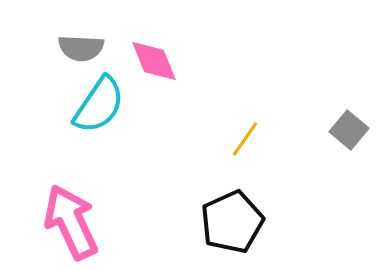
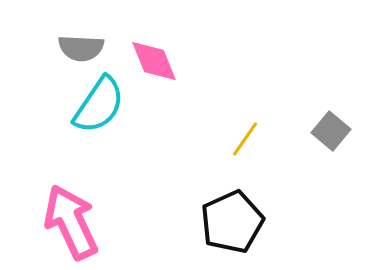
gray square: moved 18 px left, 1 px down
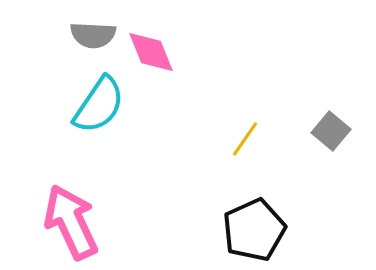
gray semicircle: moved 12 px right, 13 px up
pink diamond: moved 3 px left, 9 px up
black pentagon: moved 22 px right, 8 px down
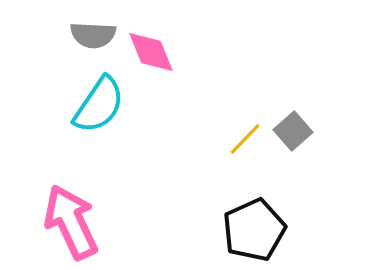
gray square: moved 38 px left; rotated 9 degrees clockwise
yellow line: rotated 9 degrees clockwise
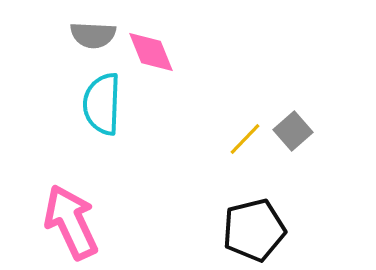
cyan semicircle: moved 3 px right, 1 px up; rotated 148 degrees clockwise
black pentagon: rotated 10 degrees clockwise
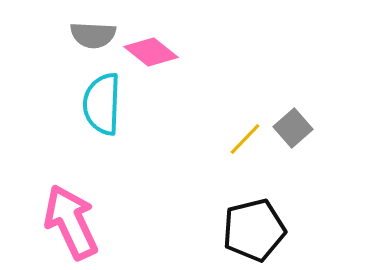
pink diamond: rotated 30 degrees counterclockwise
gray square: moved 3 px up
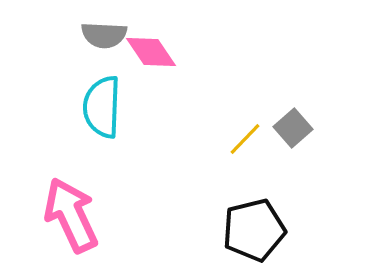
gray semicircle: moved 11 px right
pink diamond: rotated 18 degrees clockwise
cyan semicircle: moved 3 px down
pink arrow: moved 7 px up
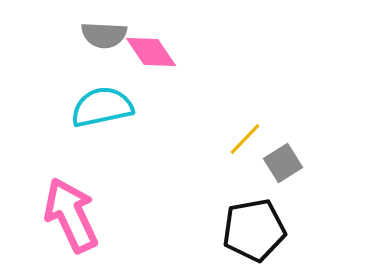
cyan semicircle: rotated 76 degrees clockwise
gray square: moved 10 px left, 35 px down; rotated 9 degrees clockwise
black pentagon: rotated 4 degrees clockwise
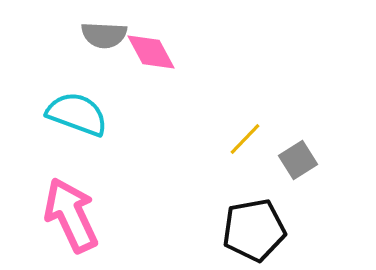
pink diamond: rotated 6 degrees clockwise
cyan semicircle: moved 25 px left, 7 px down; rotated 32 degrees clockwise
gray square: moved 15 px right, 3 px up
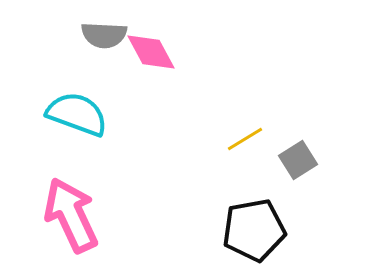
yellow line: rotated 15 degrees clockwise
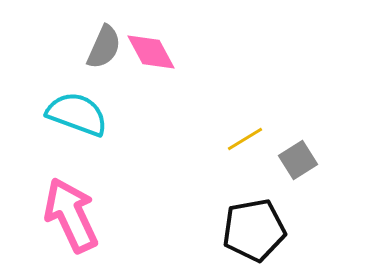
gray semicircle: moved 12 px down; rotated 69 degrees counterclockwise
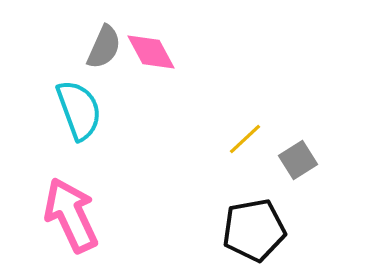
cyan semicircle: moved 2 px right, 4 px up; rotated 50 degrees clockwise
yellow line: rotated 12 degrees counterclockwise
